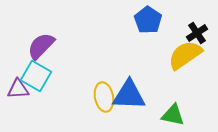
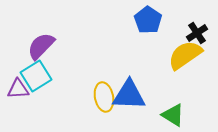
cyan square: rotated 28 degrees clockwise
green triangle: rotated 20 degrees clockwise
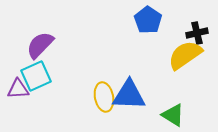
black cross: rotated 20 degrees clockwise
purple semicircle: moved 1 px left, 1 px up
cyan square: rotated 8 degrees clockwise
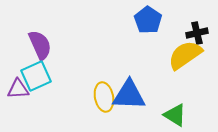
purple semicircle: rotated 112 degrees clockwise
green triangle: moved 2 px right
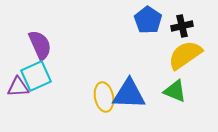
black cross: moved 15 px left, 7 px up
purple triangle: moved 2 px up
blue triangle: moved 1 px up
green triangle: moved 24 px up; rotated 10 degrees counterclockwise
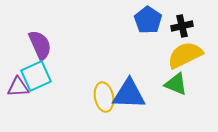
yellow semicircle: rotated 9 degrees clockwise
green triangle: moved 1 px right, 7 px up
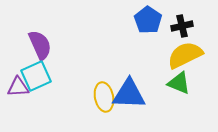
green triangle: moved 3 px right, 1 px up
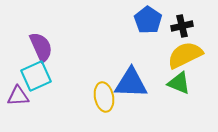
purple semicircle: moved 1 px right, 2 px down
purple triangle: moved 9 px down
blue triangle: moved 2 px right, 11 px up
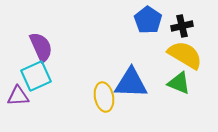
yellow semicircle: rotated 57 degrees clockwise
